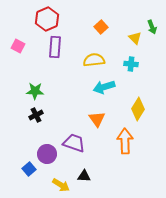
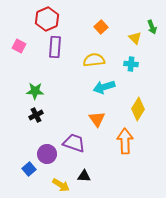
pink square: moved 1 px right
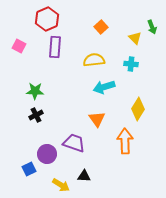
blue square: rotated 16 degrees clockwise
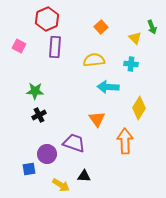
cyan arrow: moved 4 px right; rotated 20 degrees clockwise
yellow diamond: moved 1 px right, 1 px up
black cross: moved 3 px right
blue square: rotated 16 degrees clockwise
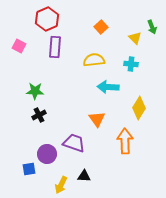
yellow arrow: rotated 84 degrees clockwise
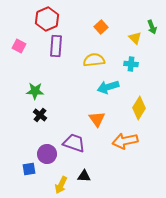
purple rectangle: moved 1 px right, 1 px up
cyan arrow: rotated 20 degrees counterclockwise
black cross: moved 1 px right; rotated 24 degrees counterclockwise
orange arrow: rotated 100 degrees counterclockwise
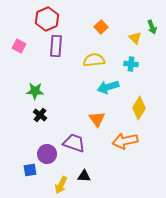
blue square: moved 1 px right, 1 px down
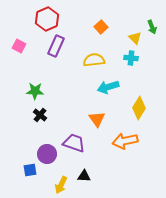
purple rectangle: rotated 20 degrees clockwise
cyan cross: moved 6 px up
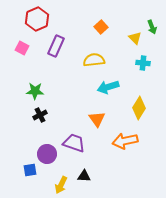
red hexagon: moved 10 px left
pink square: moved 3 px right, 2 px down
cyan cross: moved 12 px right, 5 px down
black cross: rotated 24 degrees clockwise
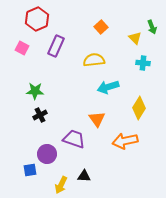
purple trapezoid: moved 4 px up
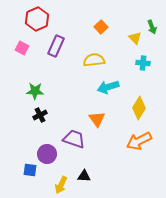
orange arrow: moved 14 px right; rotated 15 degrees counterclockwise
blue square: rotated 16 degrees clockwise
